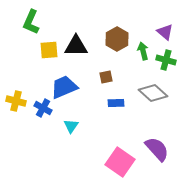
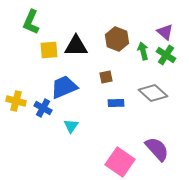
brown hexagon: rotated 10 degrees counterclockwise
green cross: moved 5 px up; rotated 18 degrees clockwise
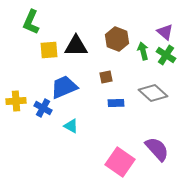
yellow cross: rotated 18 degrees counterclockwise
cyan triangle: rotated 35 degrees counterclockwise
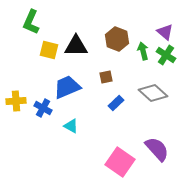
yellow square: rotated 18 degrees clockwise
blue trapezoid: moved 3 px right
blue rectangle: rotated 42 degrees counterclockwise
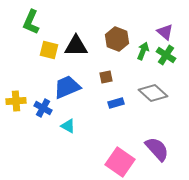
green arrow: rotated 36 degrees clockwise
blue rectangle: rotated 28 degrees clockwise
cyan triangle: moved 3 px left
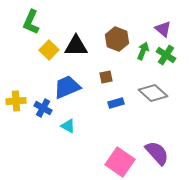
purple triangle: moved 2 px left, 3 px up
yellow square: rotated 30 degrees clockwise
purple semicircle: moved 4 px down
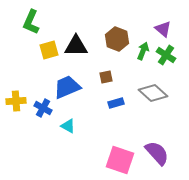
yellow square: rotated 30 degrees clockwise
pink square: moved 2 px up; rotated 16 degrees counterclockwise
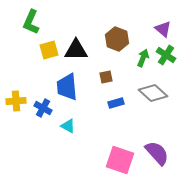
black triangle: moved 4 px down
green arrow: moved 7 px down
blue trapezoid: rotated 72 degrees counterclockwise
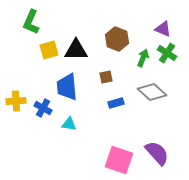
purple triangle: rotated 18 degrees counterclockwise
green cross: moved 1 px right, 2 px up
gray diamond: moved 1 px left, 1 px up
cyan triangle: moved 1 px right, 2 px up; rotated 21 degrees counterclockwise
pink square: moved 1 px left
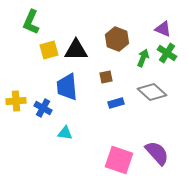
cyan triangle: moved 4 px left, 9 px down
